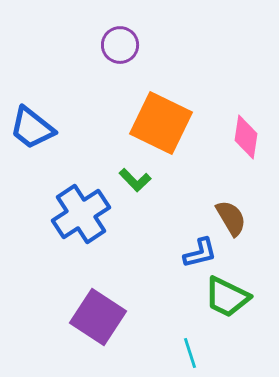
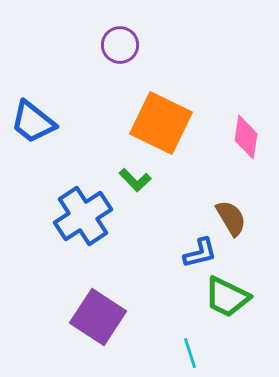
blue trapezoid: moved 1 px right, 6 px up
blue cross: moved 2 px right, 2 px down
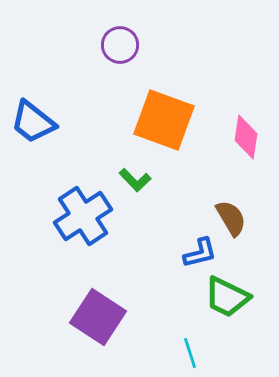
orange square: moved 3 px right, 3 px up; rotated 6 degrees counterclockwise
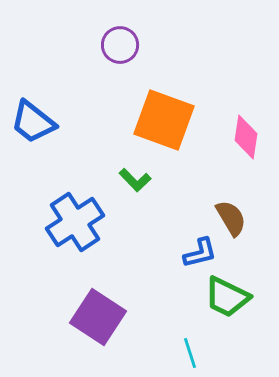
blue cross: moved 8 px left, 6 px down
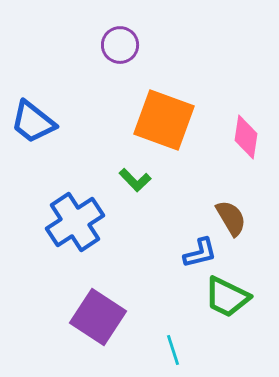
cyan line: moved 17 px left, 3 px up
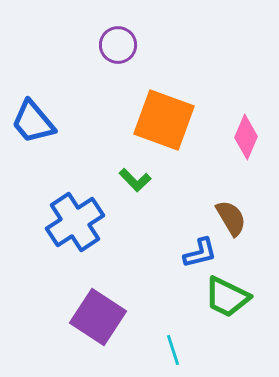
purple circle: moved 2 px left
blue trapezoid: rotated 12 degrees clockwise
pink diamond: rotated 15 degrees clockwise
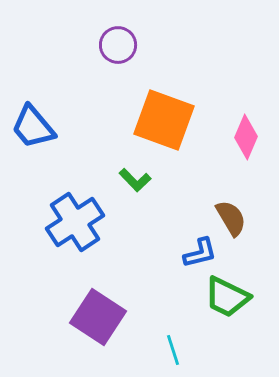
blue trapezoid: moved 5 px down
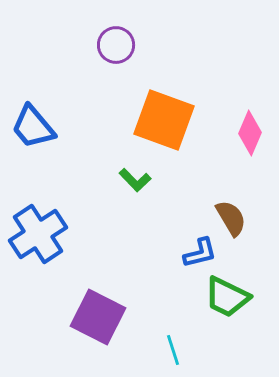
purple circle: moved 2 px left
pink diamond: moved 4 px right, 4 px up
blue cross: moved 37 px left, 12 px down
purple square: rotated 6 degrees counterclockwise
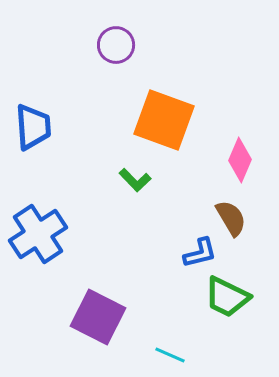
blue trapezoid: rotated 144 degrees counterclockwise
pink diamond: moved 10 px left, 27 px down
cyan line: moved 3 px left, 5 px down; rotated 48 degrees counterclockwise
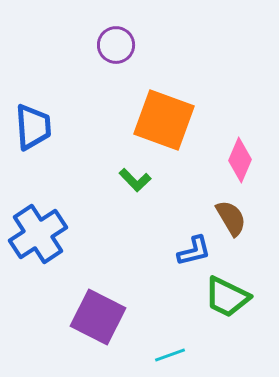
blue L-shape: moved 6 px left, 2 px up
cyan line: rotated 44 degrees counterclockwise
